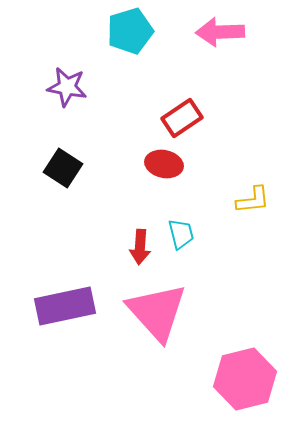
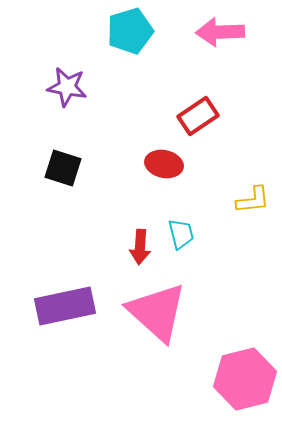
red rectangle: moved 16 px right, 2 px up
black square: rotated 15 degrees counterclockwise
pink triangle: rotated 6 degrees counterclockwise
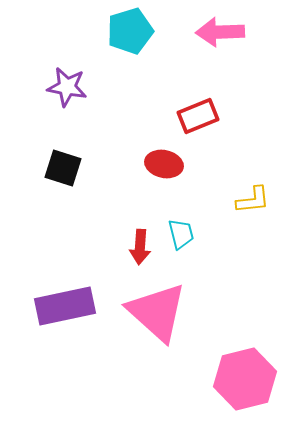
red rectangle: rotated 12 degrees clockwise
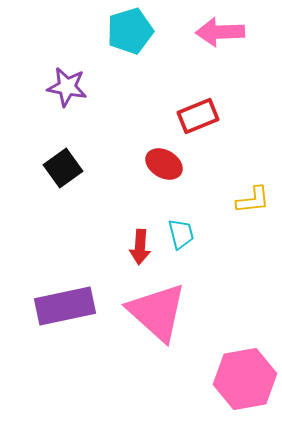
red ellipse: rotated 18 degrees clockwise
black square: rotated 36 degrees clockwise
pink hexagon: rotated 4 degrees clockwise
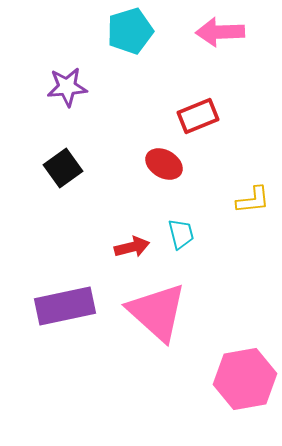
purple star: rotated 15 degrees counterclockwise
red arrow: moved 8 px left; rotated 108 degrees counterclockwise
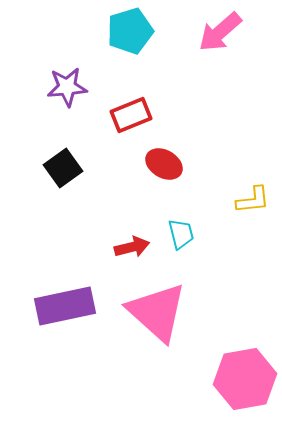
pink arrow: rotated 39 degrees counterclockwise
red rectangle: moved 67 px left, 1 px up
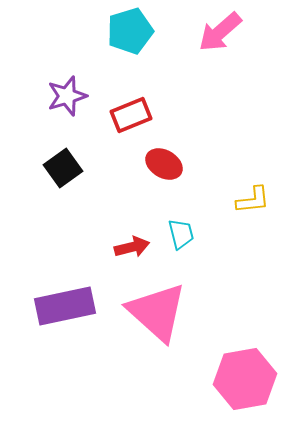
purple star: moved 9 px down; rotated 12 degrees counterclockwise
